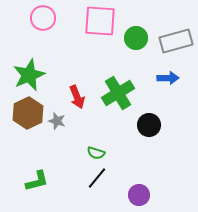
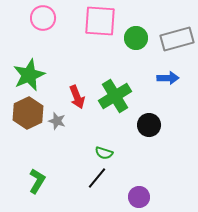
gray rectangle: moved 1 px right, 2 px up
green cross: moved 3 px left, 3 px down
green semicircle: moved 8 px right
green L-shape: rotated 45 degrees counterclockwise
purple circle: moved 2 px down
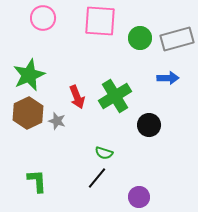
green circle: moved 4 px right
green L-shape: rotated 35 degrees counterclockwise
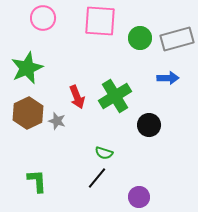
green star: moved 2 px left, 7 px up
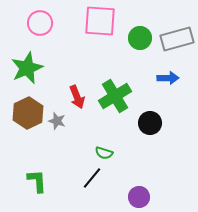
pink circle: moved 3 px left, 5 px down
black circle: moved 1 px right, 2 px up
black line: moved 5 px left
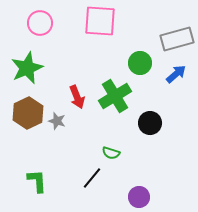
green circle: moved 25 px down
blue arrow: moved 8 px right, 4 px up; rotated 40 degrees counterclockwise
green semicircle: moved 7 px right
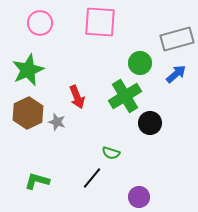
pink square: moved 1 px down
green star: moved 1 px right, 2 px down
green cross: moved 10 px right
gray star: moved 1 px down
green L-shape: rotated 70 degrees counterclockwise
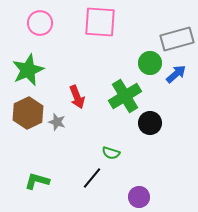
green circle: moved 10 px right
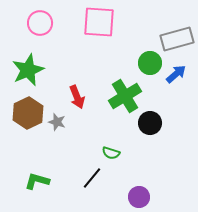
pink square: moved 1 px left
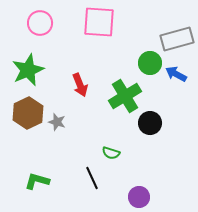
blue arrow: rotated 110 degrees counterclockwise
red arrow: moved 3 px right, 12 px up
black line: rotated 65 degrees counterclockwise
